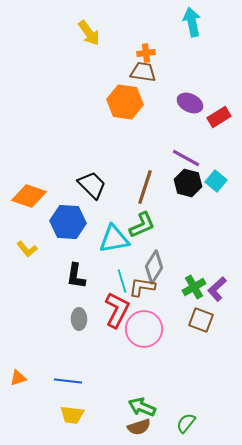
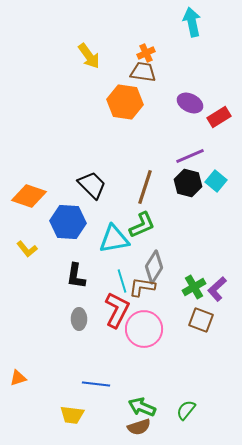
yellow arrow: moved 23 px down
orange cross: rotated 18 degrees counterclockwise
purple line: moved 4 px right, 2 px up; rotated 52 degrees counterclockwise
blue line: moved 28 px right, 3 px down
green semicircle: moved 13 px up
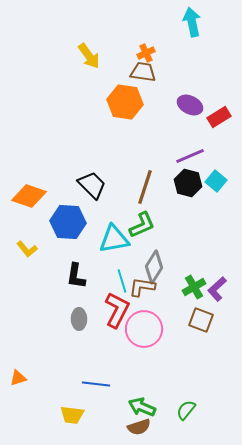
purple ellipse: moved 2 px down
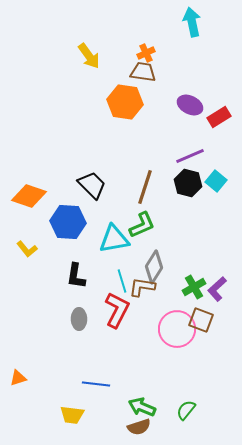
pink circle: moved 33 px right
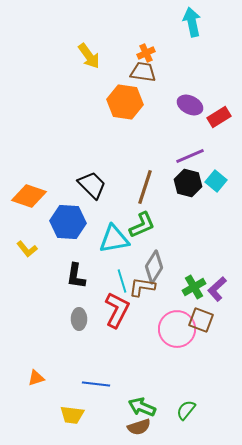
orange triangle: moved 18 px right
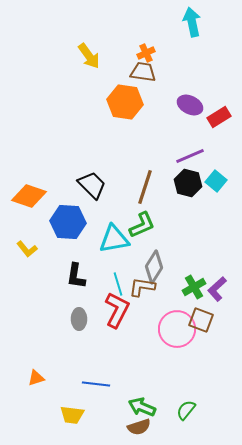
cyan line: moved 4 px left, 3 px down
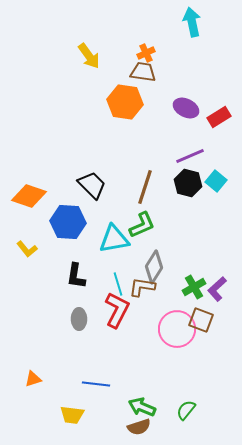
purple ellipse: moved 4 px left, 3 px down
orange triangle: moved 3 px left, 1 px down
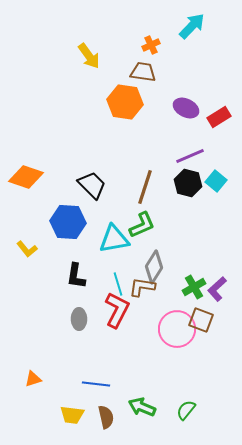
cyan arrow: moved 4 px down; rotated 56 degrees clockwise
orange cross: moved 5 px right, 8 px up
orange diamond: moved 3 px left, 19 px up
brown semicircle: moved 33 px left, 10 px up; rotated 85 degrees counterclockwise
